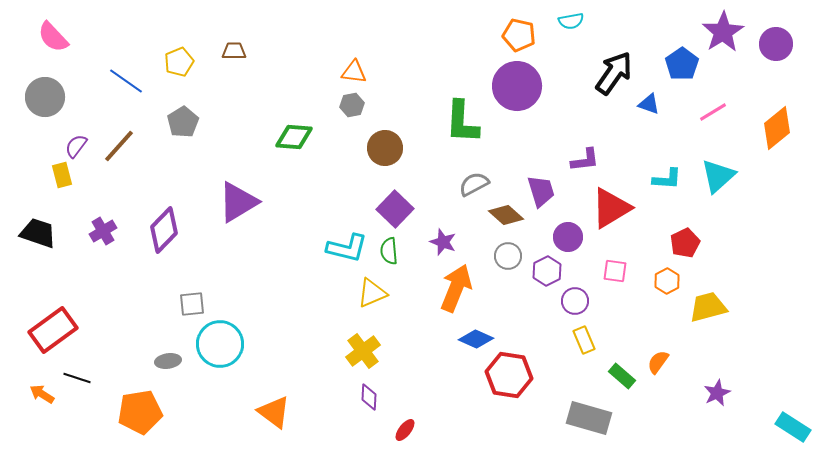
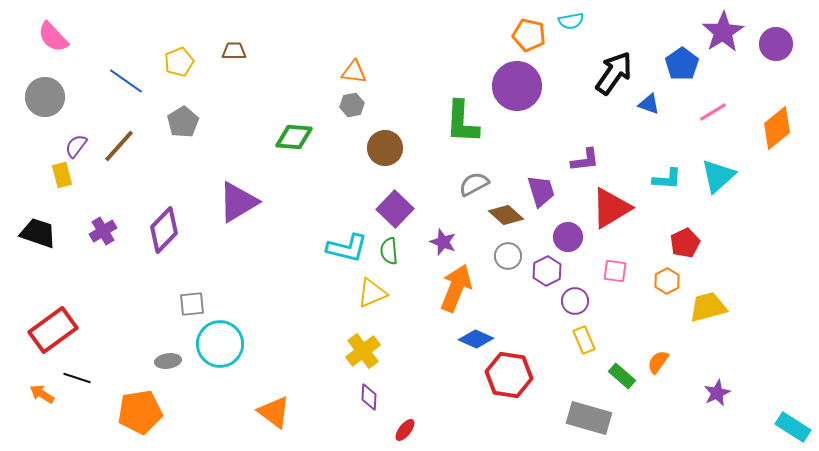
orange pentagon at (519, 35): moved 10 px right
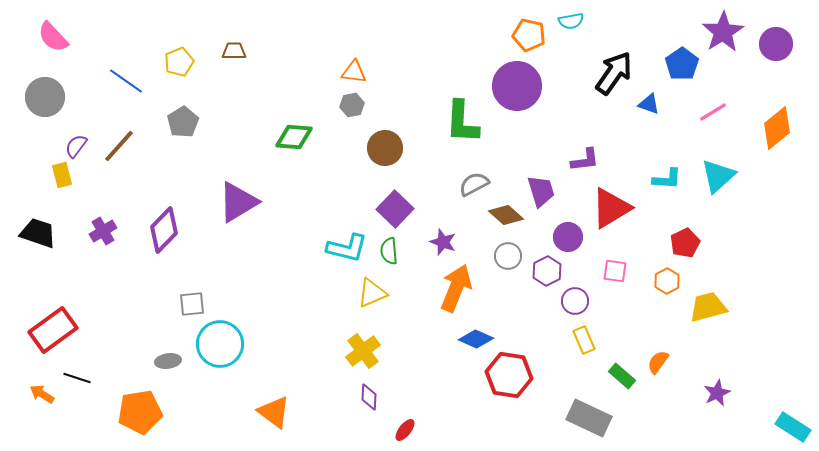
gray rectangle at (589, 418): rotated 9 degrees clockwise
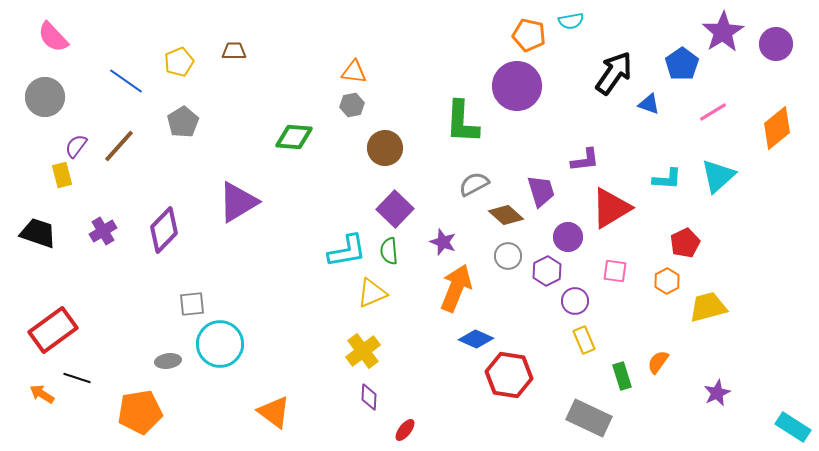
cyan L-shape at (347, 248): moved 3 px down; rotated 24 degrees counterclockwise
green rectangle at (622, 376): rotated 32 degrees clockwise
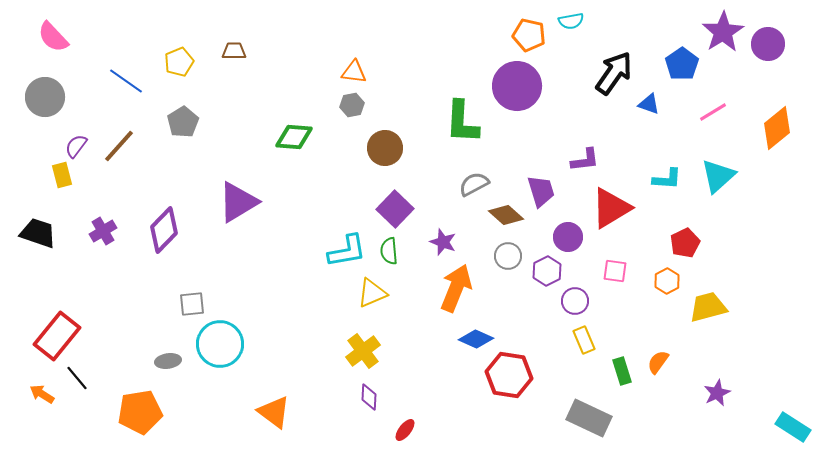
purple circle at (776, 44): moved 8 px left
red rectangle at (53, 330): moved 4 px right, 6 px down; rotated 15 degrees counterclockwise
green rectangle at (622, 376): moved 5 px up
black line at (77, 378): rotated 32 degrees clockwise
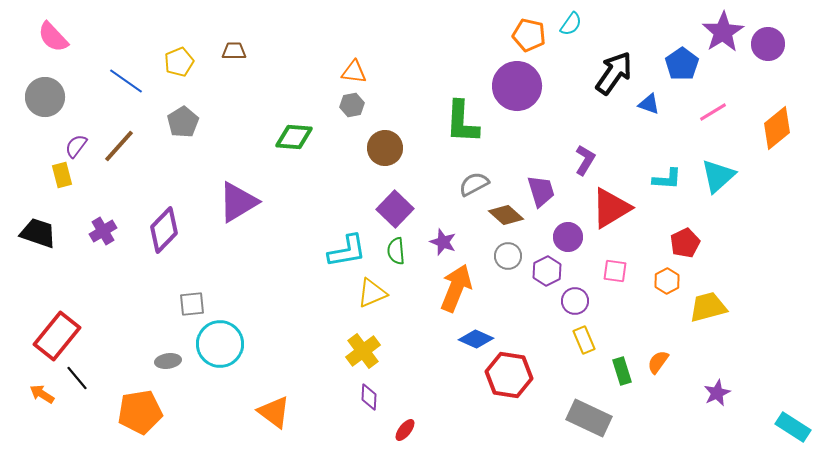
cyan semicircle at (571, 21): moved 3 px down; rotated 45 degrees counterclockwise
purple L-shape at (585, 160): rotated 52 degrees counterclockwise
green semicircle at (389, 251): moved 7 px right
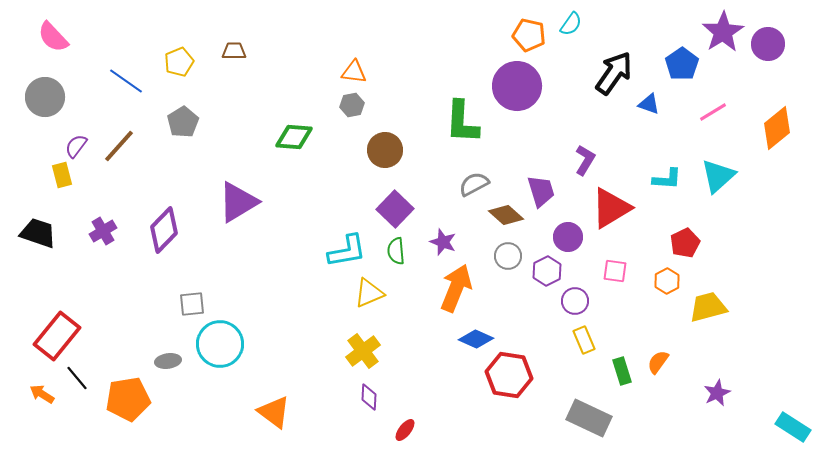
brown circle at (385, 148): moved 2 px down
yellow triangle at (372, 293): moved 3 px left
orange pentagon at (140, 412): moved 12 px left, 13 px up
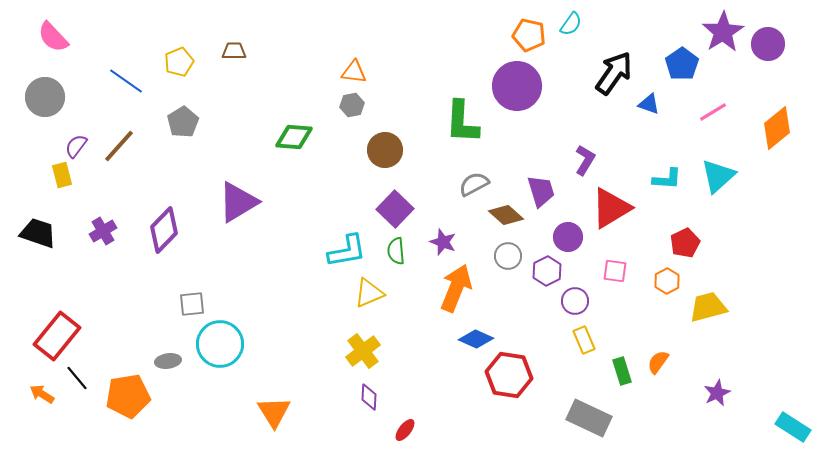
orange pentagon at (128, 399): moved 3 px up
orange triangle at (274, 412): rotated 21 degrees clockwise
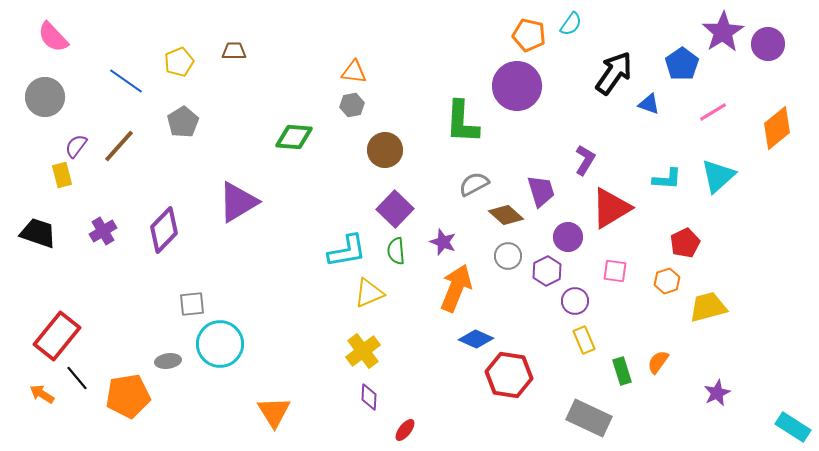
orange hexagon at (667, 281): rotated 10 degrees clockwise
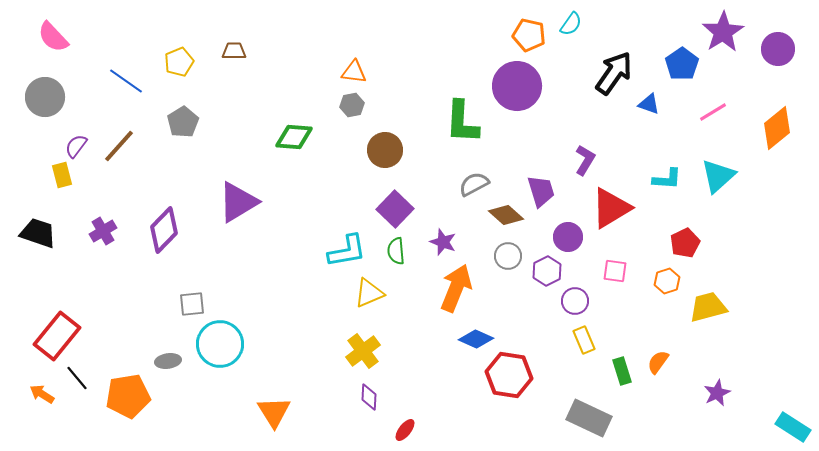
purple circle at (768, 44): moved 10 px right, 5 px down
